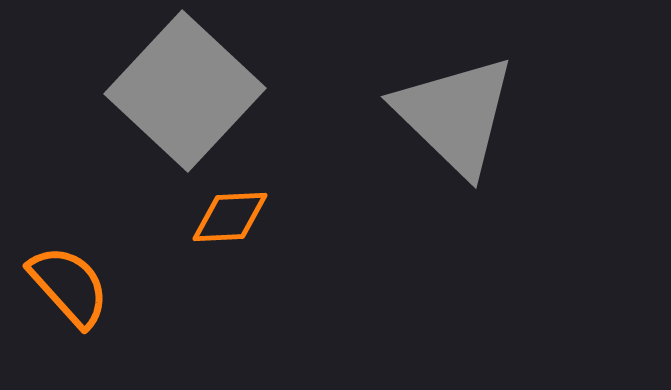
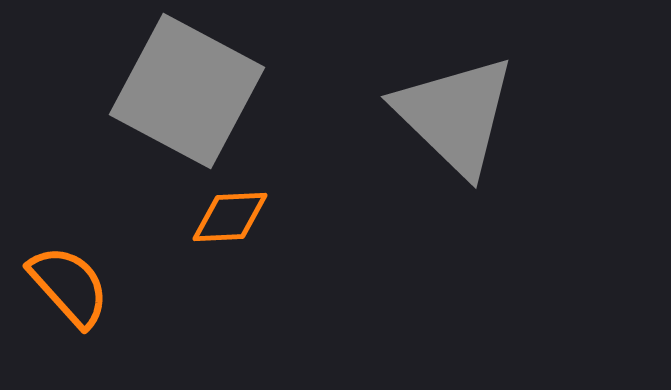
gray square: moved 2 px right; rotated 15 degrees counterclockwise
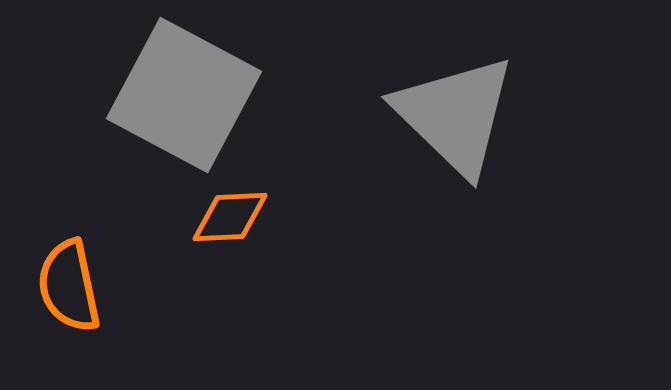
gray square: moved 3 px left, 4 px down
orange semicircle: rotated 150 degrees counterclockwise
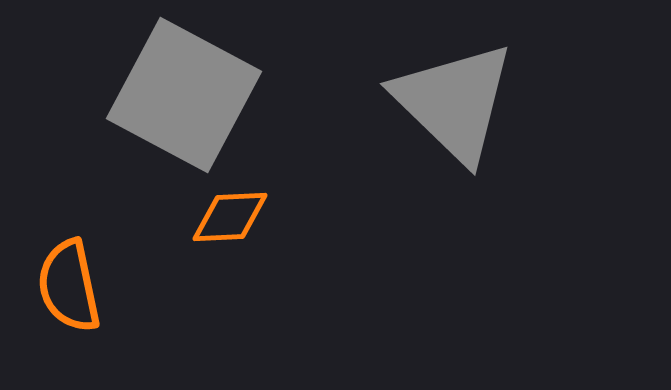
gray triangle: moved 1 px left, 13 px up
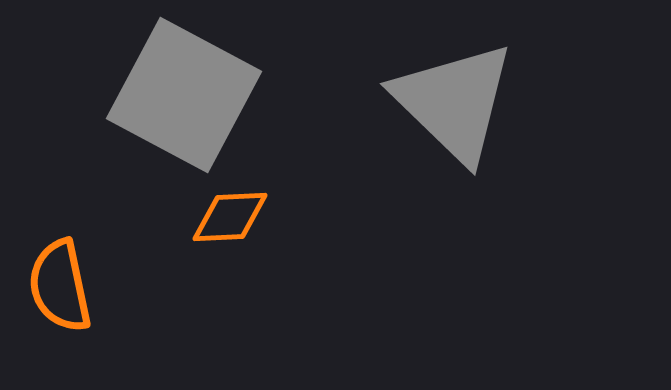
orange semicircle: moved 9 px left
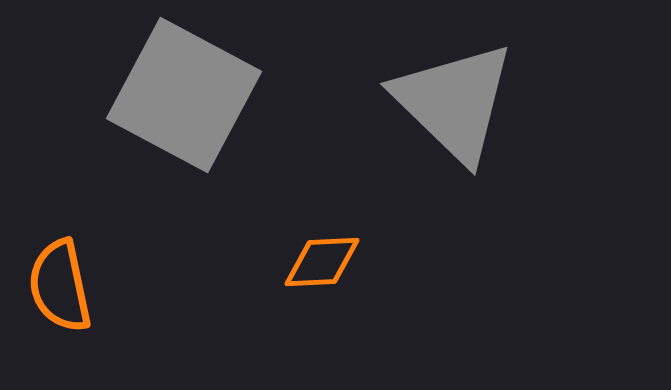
orange diamond: moved 92 px right, 45 px down
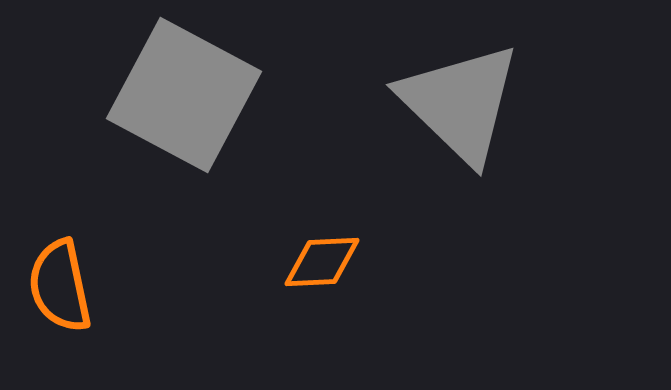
gray triangle: moved 6 px right, 1 px down
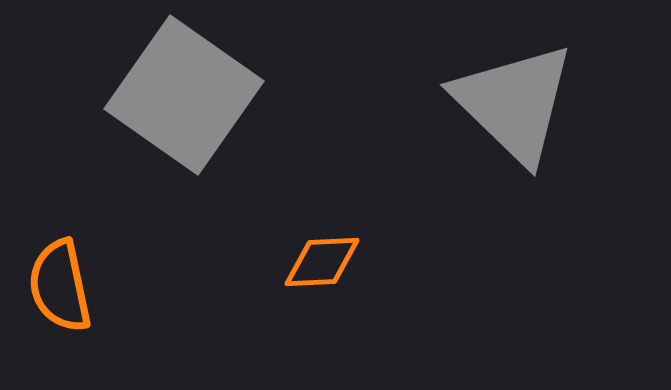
gray square: rotated 7 degrees clockwise
gray triangle: moved 54 px right
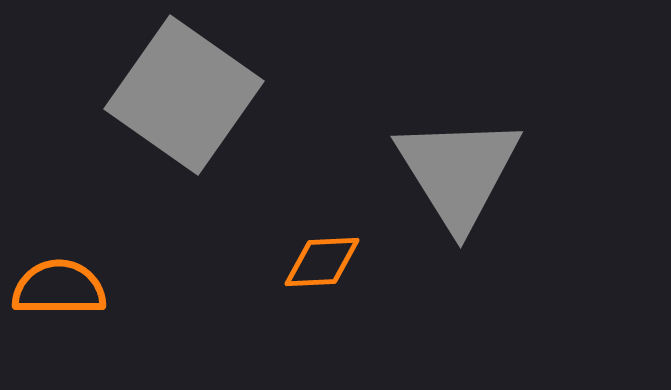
gray triangle: moved 56 px left, 69 px down; rotated 14 degrees clockwise
orange semicircle: moved 1 px left, 2 px down; rotated 102 degrees clockwise
